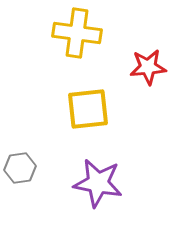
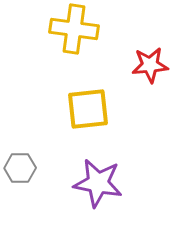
yellow cross: moved 3 px left, 4 px up
red star: moved 2 px right, 2 px up
gray hexagon: rotated 8 degrees clockwise
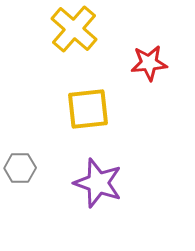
yellow cross: rotated 33 degrees clockwise
red star: moved 1 px left, 2 px up
purple star: rotated 9 degrees clockwise
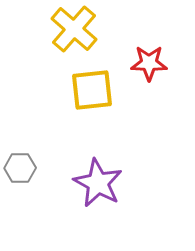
red star: rotated 6 degrees clockwise
yellow square: moved 4 px right, 19 px up
purple star: rotated 9 degrees clockwise
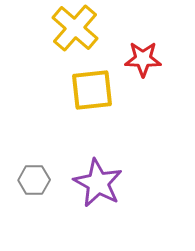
yellow cross: moved 1 px right, 1 px up
red star: moved 6 px left, 4 px up
gray hexagon: moved 14 px right, 12 px down
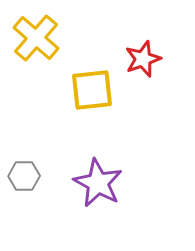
yellow cross: moved 39 px left, 10 px down
red star: rotated 21 degrees counterclockwise
gray hexagon: moved 10 px left, 4 px up
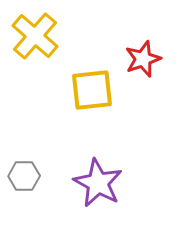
yellow cross: moved 1 px left, 2 px up
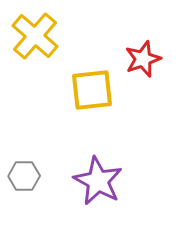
purple star: moved 2 px up
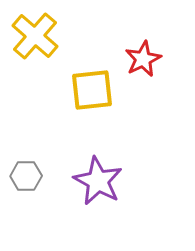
red star: rotated 6 degrees counterclockwise
gray hexagon: moved 2 px right
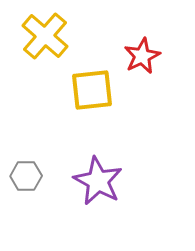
yellow cross: moved 10 px right
red star: moved 1 px left, 3 px up
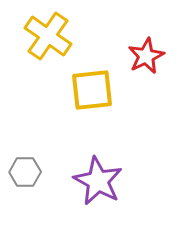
yellow cross: moved 3 px right; rotated 6 degrees counterclockwise
red star: moved 4 px right
gray hexagon: moved 1 px left, 4 px up
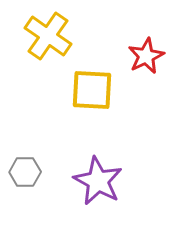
yellow square: rotated 9 degrees clockwise
